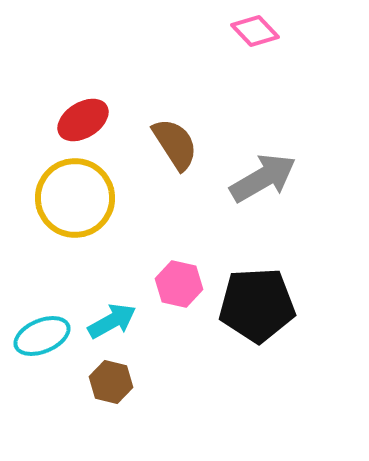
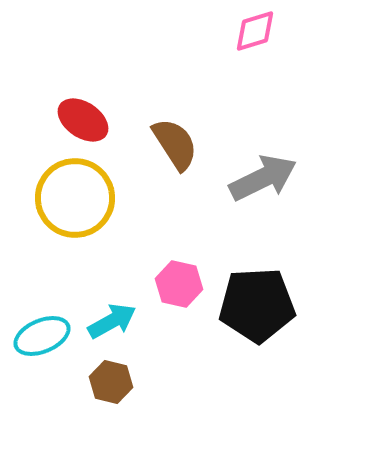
pink diamond: rotated 63 degrees counterclockwise
red ellipse: rotated 66 degrees clockwise
gray arrow: rotated 4 degrees clockwise
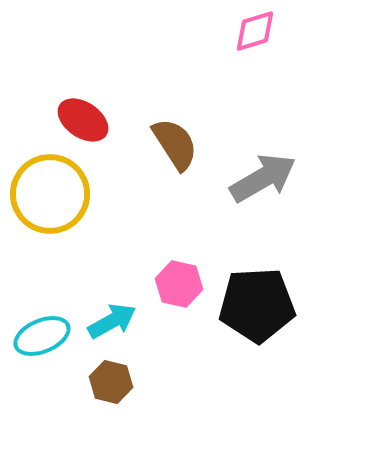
gray arrow: rotated 4 degrees counterclockwise
yellow circle: moved 25 px left, 4 px up
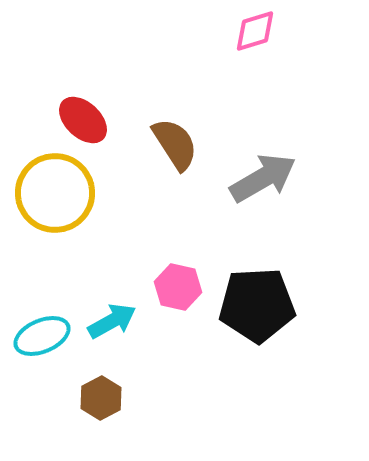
red ellipse: rotated 9 degrees clockwise
yellow circle: moved 5 px right, 1 px up
pink hexagon: moved 1 px left, 3 px down
brown hexagon: moved 10 px left, 16 px down; rotated 18 degrees clockwise
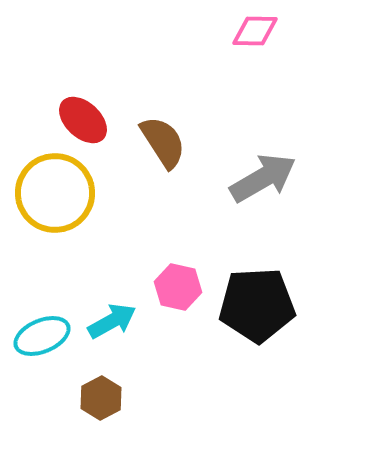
pink diamond: rotated 18 degrees clockwise
brown semicircle: moved 12 px left, 2 px up
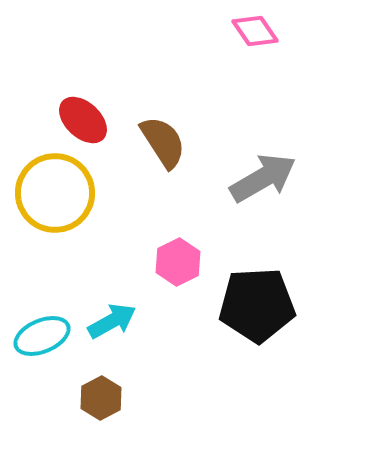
pink diamond: rotated 54 degrees clockwise
pink hexagon: moved 25 px up; rotated 21 degrees clockwise
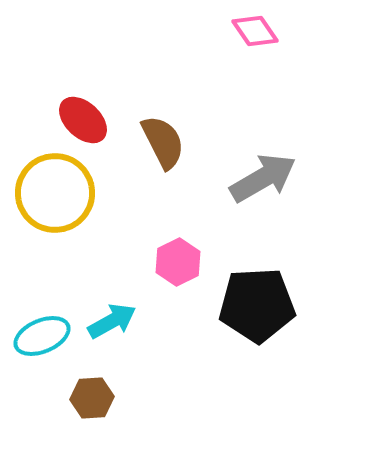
brown semicircle: rotated 6 degrees clockwise
brown hexagon: moved 9 px left; rotated 24 degrees clockwise
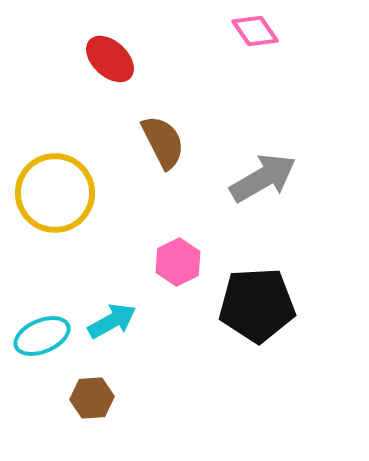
red ellipse: moved 27 px right, 61 px up
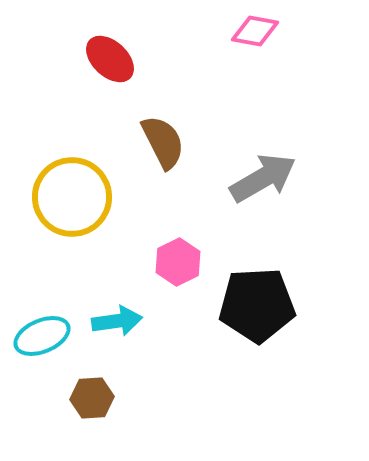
pink diamond: rotated 45 degrees counterclockwise
yellow circle: moved 17 px right, 4 px down
cyan arrow: moved 5 px right; rotated 21 degrees clockwise
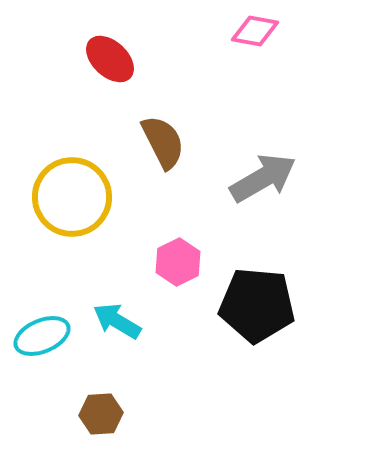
black pentagon: rotated 8 degrees clockwise
cyan arrow: rotated 141 degrees counterclockwise
brown hexagon: moved 9 px right, 16 px down
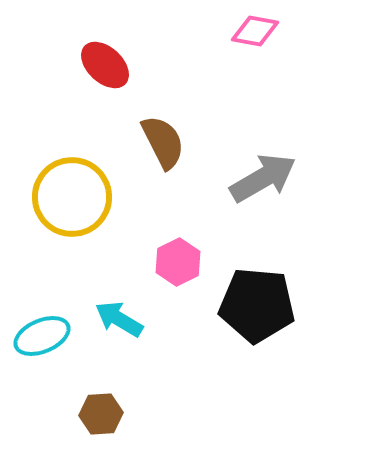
red ellipse: moved 5 px left, 6 px down
cyan arrow: moved 2 px right, 2 px up
